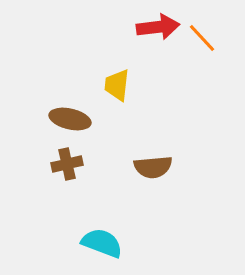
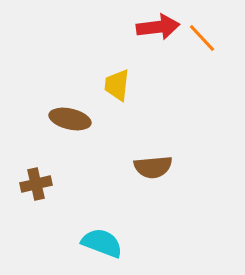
brown cross: moved 31 px left, 20 px down
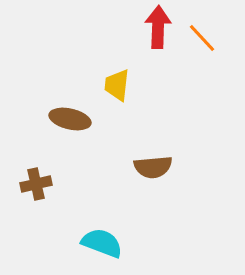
red arrow: rotated 81 degrees counterclockwise
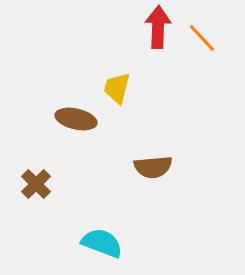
yellow trapezoid: moved 3 px down; rotated 8 degrees clockwise
brown ellipse: moved 6 px right
brown cross: rotated 32 degrees counterclockwise
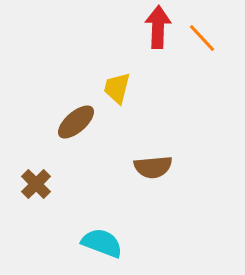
brown ellipse: moved 3 px down; rotated 54 degrees counterclockwise
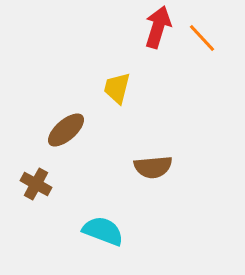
red arrow: rotated 15 degrees clockwise
brown ellipse: moved 10 px left, 8 px down
brown cross: rotated 16 degrees counterclockwise
cyan semicircle: moved 1 px right, 12 px up
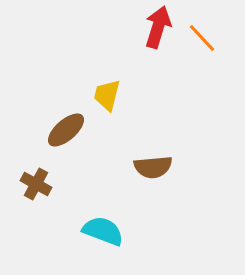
yellow trapezoid: moved 10 px left, 7 px down
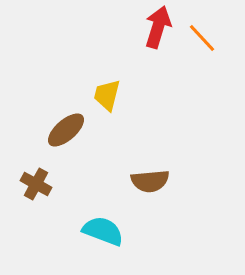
brown semicircle: moved 3 px left, 14 px down
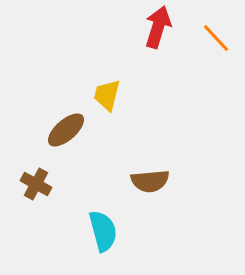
orange line: moved 14 px right
cyan semicircle: rotated 54 degrees clockwise
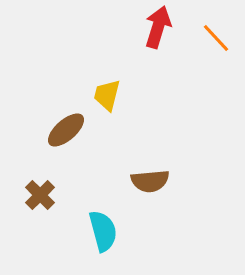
brown cross: moved 4 px right, 11 px down; rotated 16 degrees clockwise
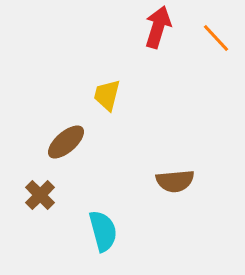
brown ellipse: moved 12 px down
brown semicircle: moved 25 px right
